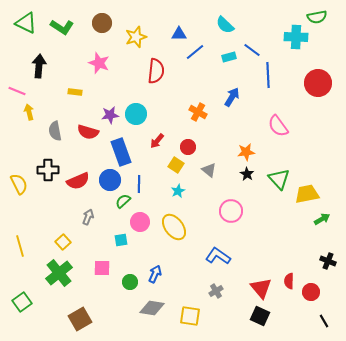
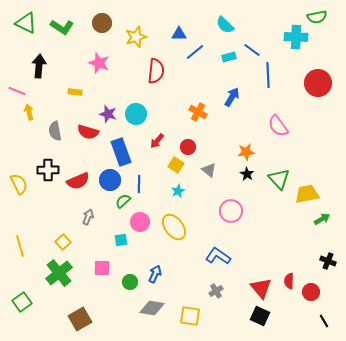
purple star at (110, 115): moved 2 px left, 1 px up; rotated 24 degrees clockwise
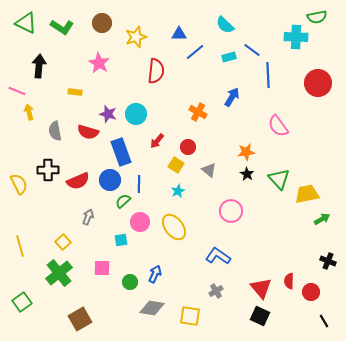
pink star at (99, 63): rotated 10 degrees clockwise
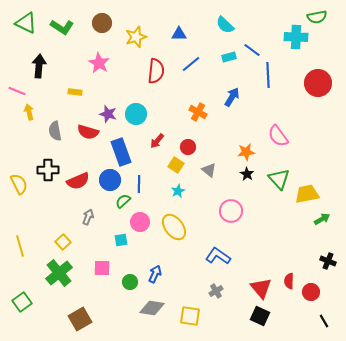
blue line at (195, 52): moved 4 px left, 12 px down
pink semicircle at (278, 126): moved 10 px down
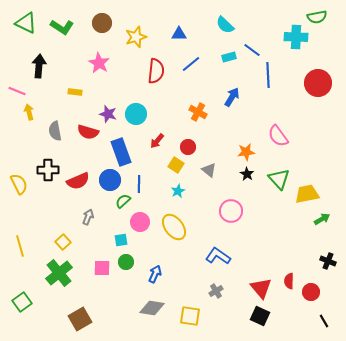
green circle at (130, 282): moved 4 px left, 20 px up
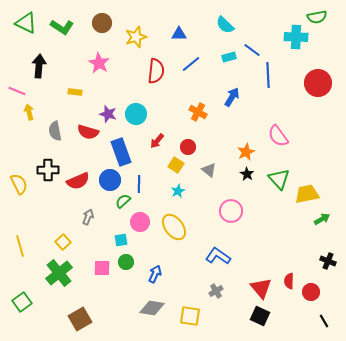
orange star at (246, 152): rotated 18 degrees counterclockwise
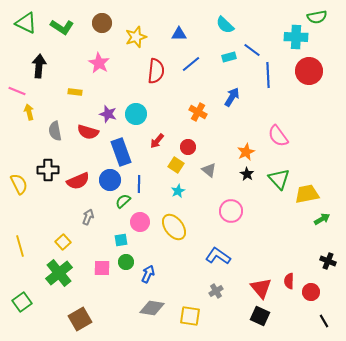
red circle at (318, 83): moved 9 px left, 12 px up
blue arrow at (155, 274): moved 7 px left
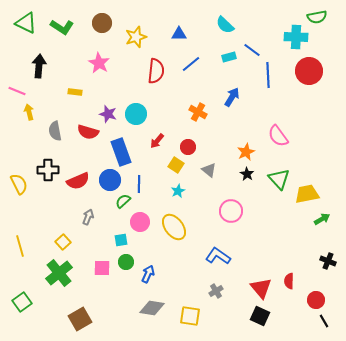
red circle at (311, 292): moved 5 px right, 8 px down
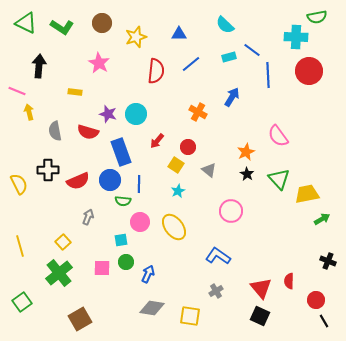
green semicircle at (123, 201): rotated 133 degrees counterclockwise
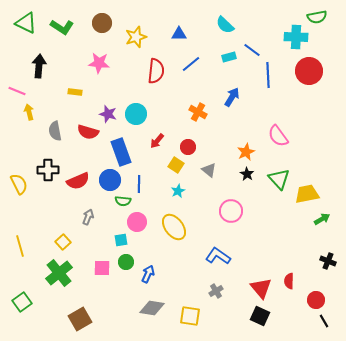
pink star at (99, 63): rotated 25 degrees counterclockwise
pink circle at (140, 222): moved 3 px left
